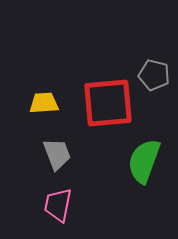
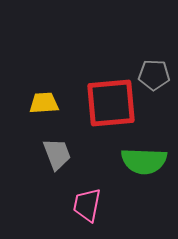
gray pentagon: rotated 12 degrees counterclockwise
red square: moved 3 px right
green semicircle: rotated 108 degrees counterclockwise
pink trapezoid: moved 29 px right
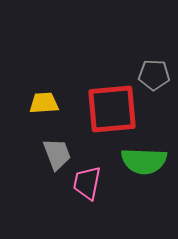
red square: moved 1 px right, 6 px down
pink trapezoid: moved 22 px up
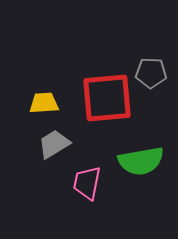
gray pentagon: moved 3 px left, 2 px up
red square: moved 5 px left, 11 px up
gray trapezoid: moved 3 px left, 10 px up; rotated 100 degrees counterclockwise
green semicircle: moved 3 px left; rotated 12 degrees counterclockwise
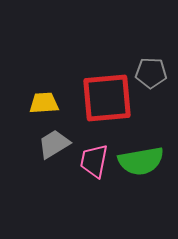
pink trapezoid: moved 7 px right, 22 px up
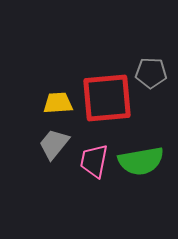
yellow trapezoid: moved 14 px right
gray trapezoid: rotated 20 degrees counterclockwise
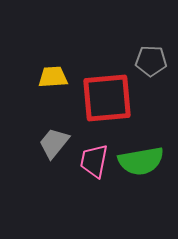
gray pentagon: moved 12 px up
yellow trapezoid: moved 5 px left, 26 px up
gray trapezoid: moved 1 px up
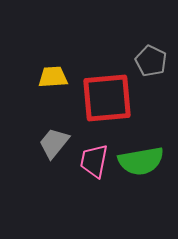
gray pentagon: rotated 24 degrees clockwise
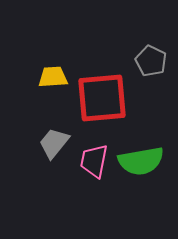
red square: moved 5 px left
